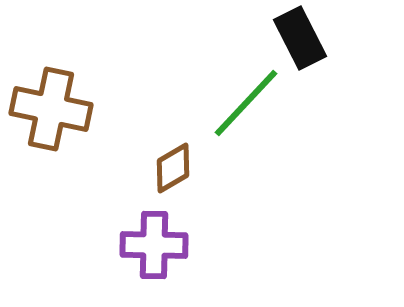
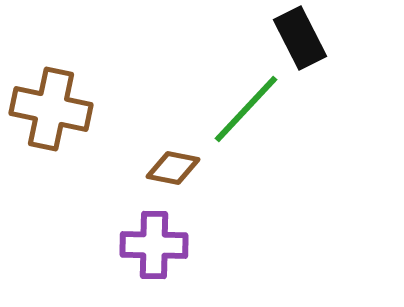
green line: moved 6 px down
brown diamond: rotated 42 degrees clockwise
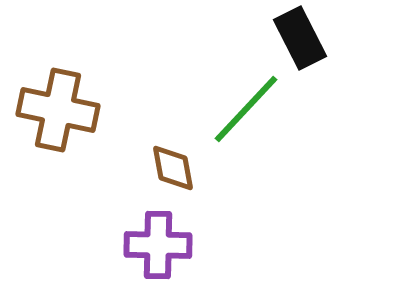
brown cross: moved 7 px right, 1 px down
brown diamond: rotated 68 degrees clockwise
purple cross: moved 4 px right
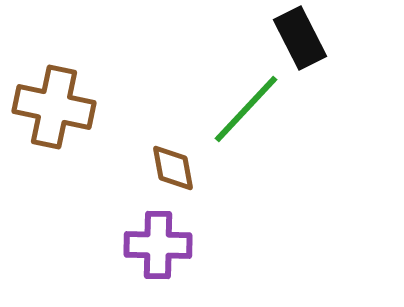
brown cross: moved 4 px left, 3 px up
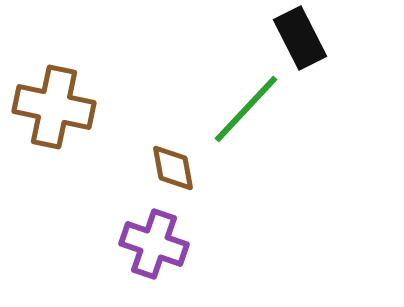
purple cross: moved 4 px left, 1 px up; rotated 18 degrees clockwise
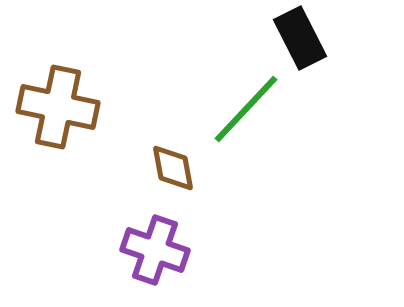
brown cross: moved 4 px right
purple cross: moved 1 px right, 6 px down
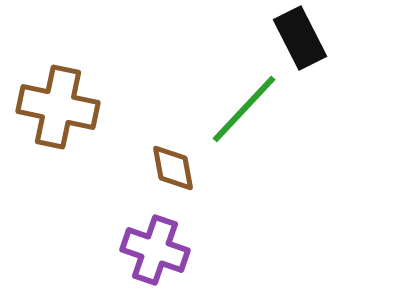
green line: moved 2 px left
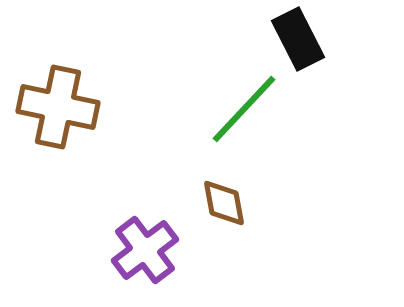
black rectangle: moved 2 px left, 1 px down
brown diamond: moved 51 px right, 35 px down
purple cross: moved 10 px left; rotated 34 degrees clockwise
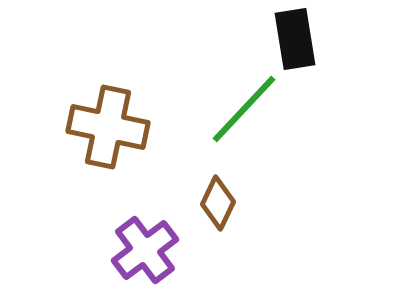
black rectangle: moved 3 px left; rotated 18 degrees clockwise
brown cross: moved 50 px right, 20 px down
brown diamond: moved 6 px left; rotated 36 degrees clockwise
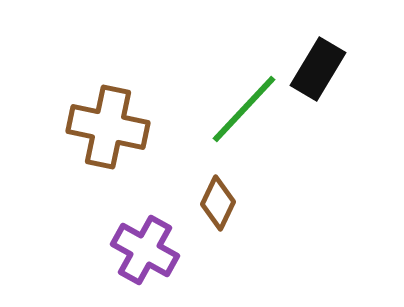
black rectangle: moved 23 px right, 30 px down; rotated 40 degrees clockwise
purple cross: rotated 24 degrees counterclockwise
